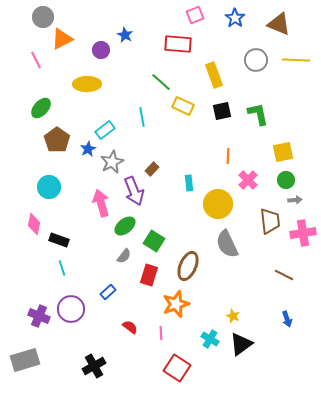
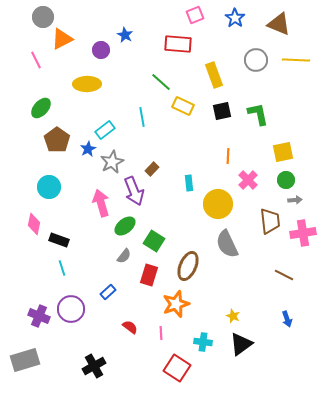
cyan cross at (210, 339): moved 7 px left, 3 px down; rotated 24 degrees counterclockwise
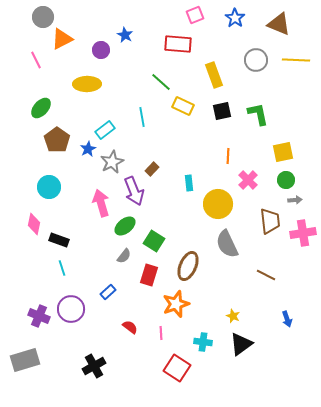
brown line at (284, 275): moved 18 px left
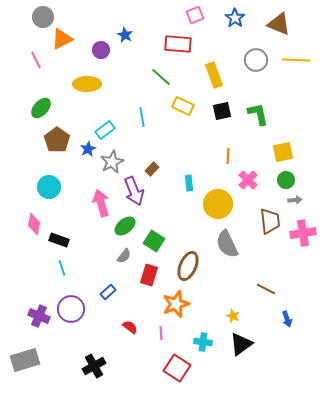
green line at (161, 82): moved 5 px up
brown line at (266, 275): moved 14 px down
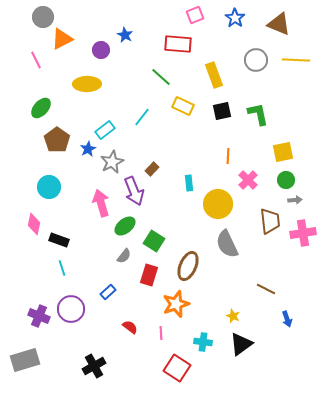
cyan line at (142, 117): rotated 48 degrees clockwise
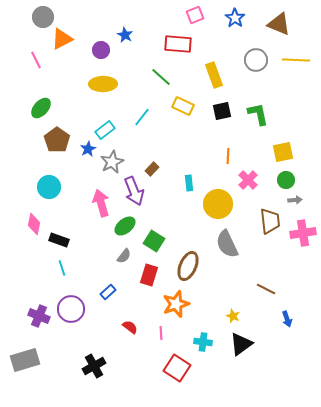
yellow ellipse at (87, 84): moved 16 px right
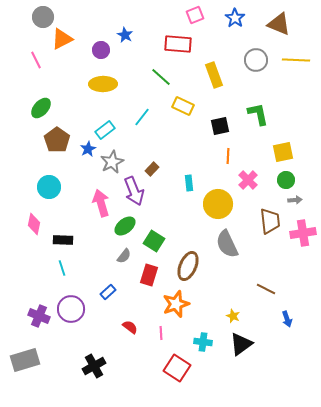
black square at (222, 111): moved 2 px left, 15 px down
black rectangle at (59, 240): moved 4 px right; rotated 18 degrees counterclockwise
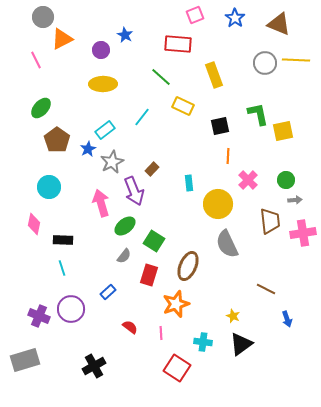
gray circle at (256, 60): moved 9 px right, 3 px down
yellow square at (283, 152): moved 21 px up
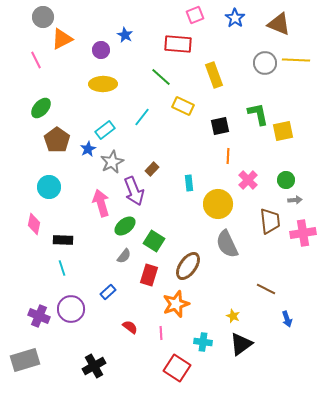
brown ellipse at (188, 266): rotated 12 degrees clockwise
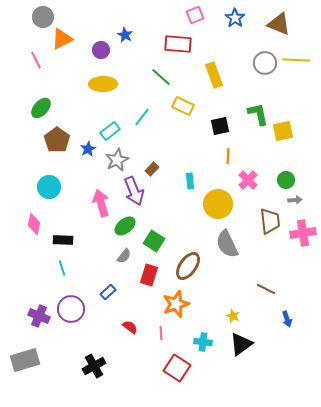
cyan rectangle at (105, 130): moved 5 px right, 1 px down
gray star at (112, 162): moved 5 px right, 2 px up
cyan rectangle at (189, 183): moved 1 px right, 2 px up
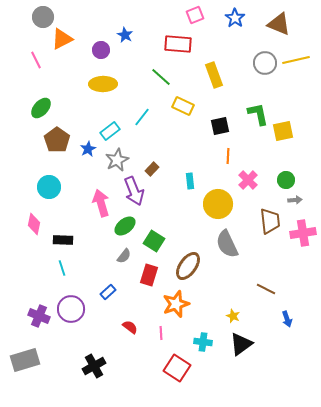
yellow line at (296, 60): rotated 16 degrees counterclockwise
